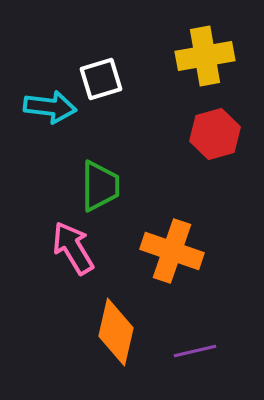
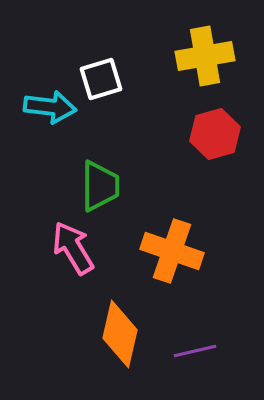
orange diamond: moved 4 px right, 2 px down
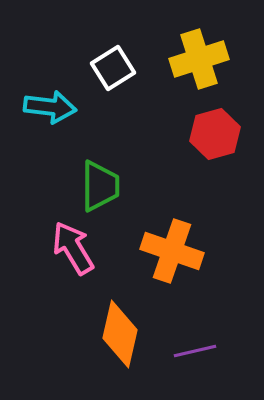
yellow cross: moved 6 px left, 3 px down; rotated 8 degrees counterclockwise
white square: moved 12 px right, 11 px up; rotated 15 degrees counterclockwise
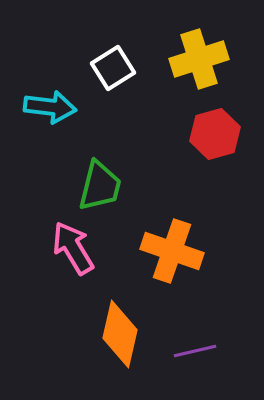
green trapezoid: rotated 14 degrees clockwise
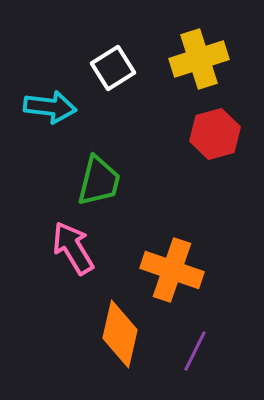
green trapezoid: moved 1 px left, 5 px up
orange cross: moved 19 px down
purple line: rotated 51 degrees counterclockwise
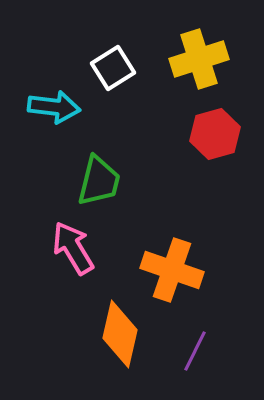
cyan arrow: moved 4 px right
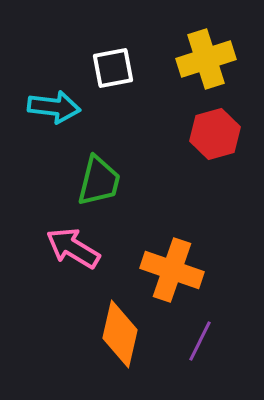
yellow cross: moved 7 px right
white square: rotated 21 degrees clockwise
pink arrow: rotated 28 degrees counterclockwise
purple line: moved 5 px right, 10 px up
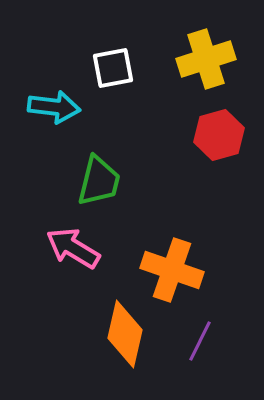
red hexagon: moved 4 px right, 1 px down
orange diamond: moved 5 px right
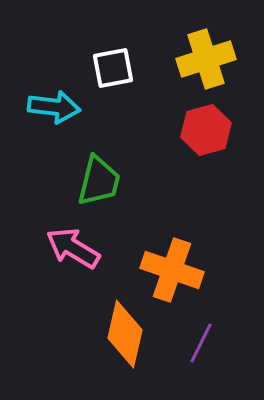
red hexagon: moved 13 px left, 5 px up
purple line: moved 1 px right, 2 px down
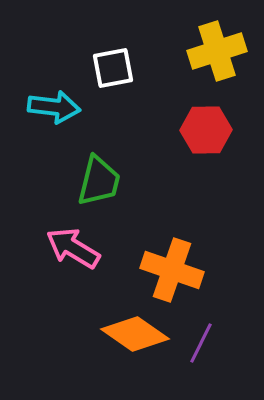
yellow cross: moved 11 px right, 8 px up
red hexagon: rotated 15 degrees clockwise
orange diamond: moved 10 px right; rotated 68 degrees counterclockwise
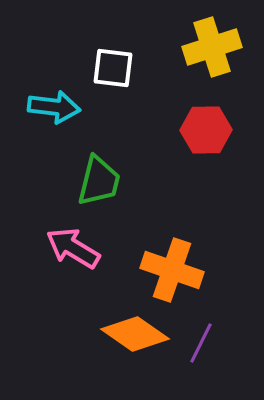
yellow cross: moved 5 px left, 4 px up
white square: rotated 18 degrees clockwise
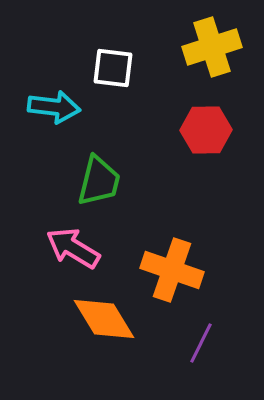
orange diamond: moved 31 px left, 15 px up; rotated 24 degrees clockwise
